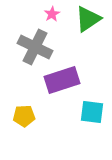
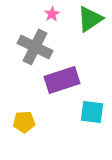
green triangle: moved 2 px right
yellow pentagon: moved 6 px down
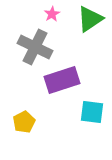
yellow pentagon: rotated 25 degrees counterclockwise
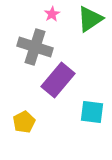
gray cross: rotated 8 degrees counterclockwise
purple rectangle: moved 4 px left; rotated 32 degrees counterclockwise
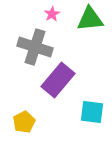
green triangle: rotated 28 degrees clockwise
